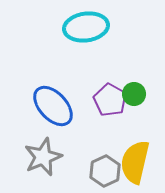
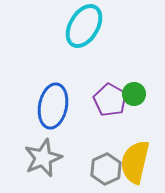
cyan ellipse: moved 2 px left, 1 px up; rotated 51 degrees counterclockwise
blue ellipse: rotated 54 degrees clockwise
gray star: moved 1 px down
gray hexagon: moved 1 px right, 2 px up
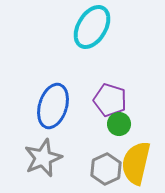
cyan ellipse: moved 8 px right, 1 px down
green circle: moved 15 px left, 30 px down
purple pentagon: rotated 12 degrees counterclockwise
blue ellipse: rotated 6 degrees clockwise
yellow semicircle: moved 1 px right, 1 px down
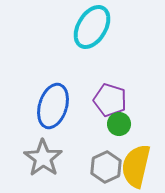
gray star: rotated 15 degrees counterclockwise
yellow semicircle: moved 3 px down
gray hexagon: moved 2 px up
